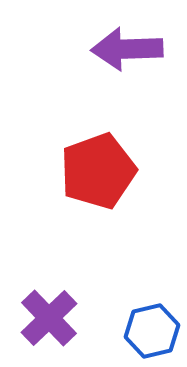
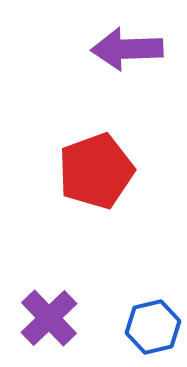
red pentagon: moved 2 px left
blue hexagon: moved 1 px right, 4 px up
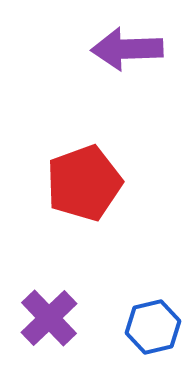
red pentagon: moved 12 px left, 12 px down
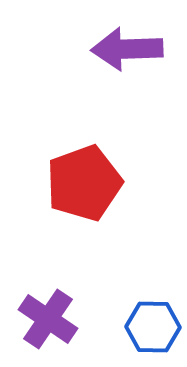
purple cross: moved 1 px left, 1 px down; rotated 12 degrees counterclockwise
blue hexagon: rotated 14 degrees clockwise
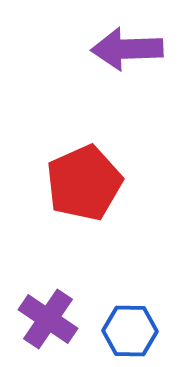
red pentagon: rotated 4 degrees counterclockwise
blue hexagon: moved 23 px left, 4 px down
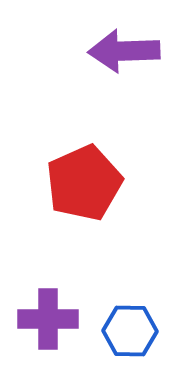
purple arrow: moved 3 px left, 2 px down
purple cross: rotated 34 degrees counterclockwise
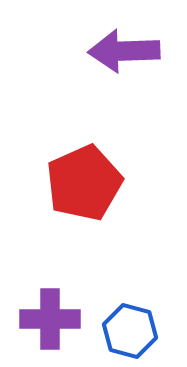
purple cross: moved 2 px right
blue hexagon: rotated 14 degrees clockwise
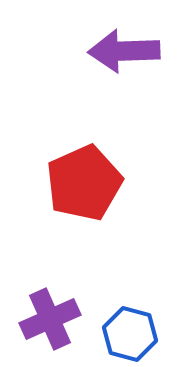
purple cross: rotated 24 degrees counterclockwise
blue hexagon: moved 3 px down
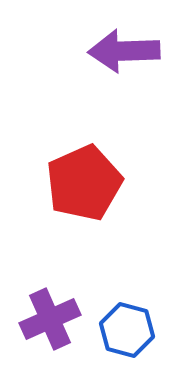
blue hexagon: moved 3 px left, 4 px up
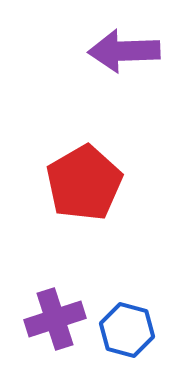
red pentagon: rotated 6 degrees counterclockwise
purple cross: moved 5 px right; rotated 6 degrees clockwise
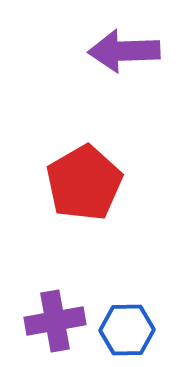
purple cross: moved 2 px down; rotated 8 degrees clockwise
blue hexagon: rotated 16 degrees counterclockwise
